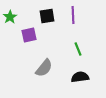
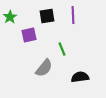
green line: moved 16 px left
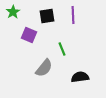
green star: moved 3 px right, 5 px up
purple square: rotated 35 degrees clockwise
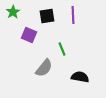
black semicircle: rotated 18 degrees clockwise
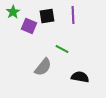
purple square: moved 9 px up
green line: rotated 40 degrees counterclockwise
gray semicircle: moved 1 px left, 1 px up
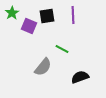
green star: moved 1 px left, 1 px down
black semicircle: rotated 30 degrees counterclockwise
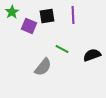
green star: moved 1 px up
black semicircle: moved 12 px right, 22 px up
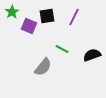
purple line: moved 1 px right, 2 px down; rotated 30 degrees clockwise
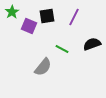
black semicircle: moved 11 px up
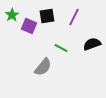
green star: moved 3 px down
green line: moved 1 px left, 1 px up
